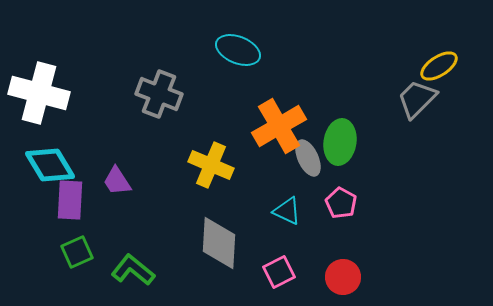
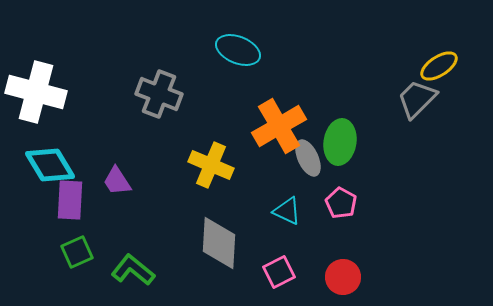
white cross: moved 3 px left, 1 px up
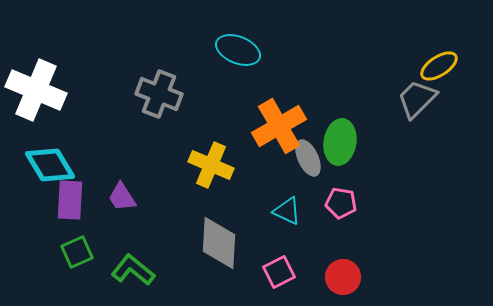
white cross: moved 2 px up; rotated 8 degrees clockwise
purple trapezoid: moved 5 px right, 16 px down
pink pentagon: rotated 20 degrees counterclockwise
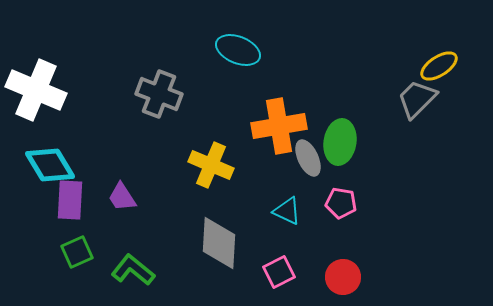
orange cross: rotated 20 degrees clockwise
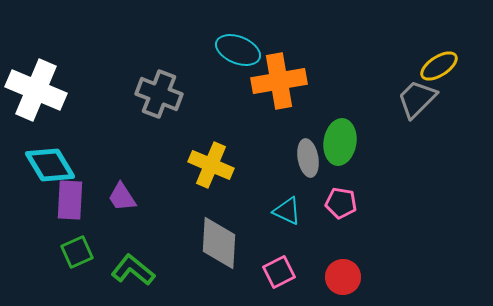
orange cross: moved 45 px up
gray ellipse: rotated 15 degrees clockwise
